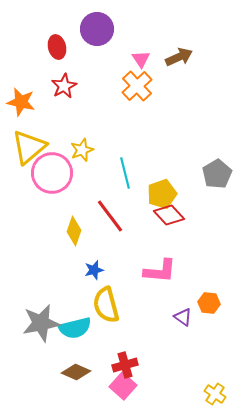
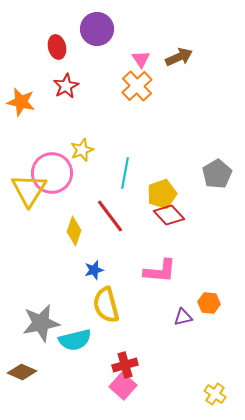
red star: moved 2 px right
yellow triangle: moved 43 px down; rotated 18 degrees counterclockwise
cyan line: rotated 24 degrees clockwise
purple triangle: rotated 48 degrees counterclockwise
cyan semicircle: moved 12 px down
brown diamond: moved 54 px left
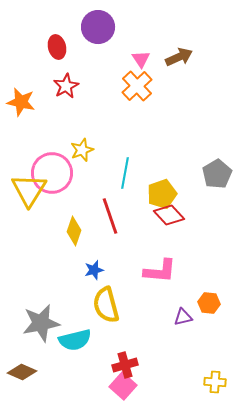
purple circle: moved 1 px right, 2 px up
red line: rotated 18 degrees clockwise
yellow cross: moved 12 px up; rotated 30 degrees counterclockwise
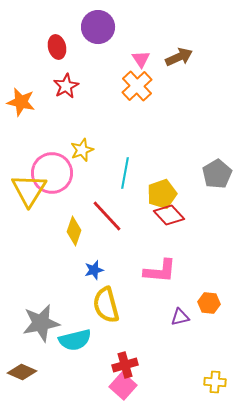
red line: moved 3 px left; rotated 24 degrees counterclockwise
purple triangle: moved 3 px left
